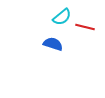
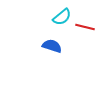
blue semicircle: moved 1 px left, 2 px down
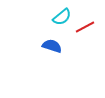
red line: rotated 42 degrees counterclockwise
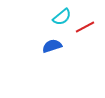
blue semicircle: rotated 36 degrees counterclockwise
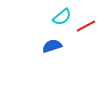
red line: moved 1 px right, 1 px up
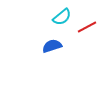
red line: moved 1 px right, 1 px down
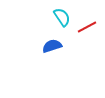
cyan semicircle: rotated 84 degrees counterclockwise
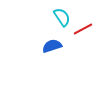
red line: moved 4 px left, 2 px down
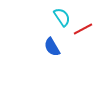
blue semicircle: moved 1 px down; rotated 102 degrees counterclockwise
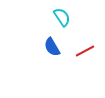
red line: moved 2 px right, 22 px down
